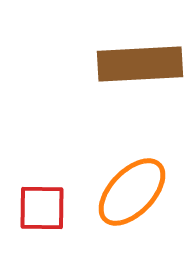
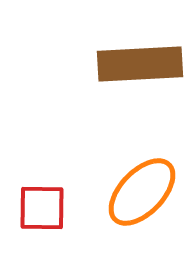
orange ellipse: moved 10 px right
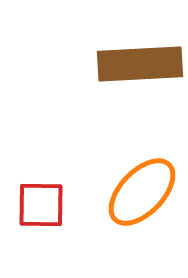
red square: moved 1 px left, 3 px up
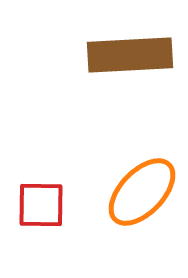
brown rectangle: moved 10 px left, 9 px up
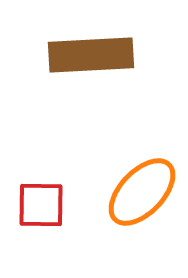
brown rectangle: moved 39 px left
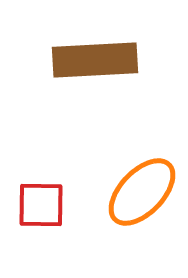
brown rectangle: moved 4 px right, 5 px down
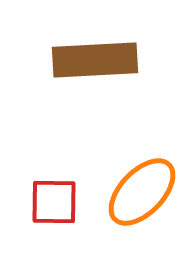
red square: moved 13 px right, 3 px up
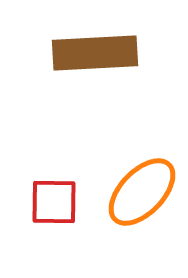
brown rectangle: moved 7 px up
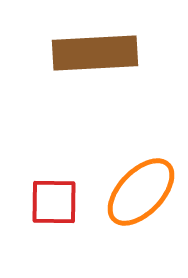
orange ellipse: moved 1 px left
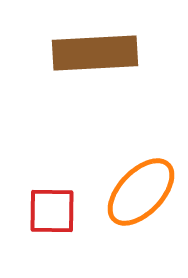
red square: moved 2 px left, 9 px down
